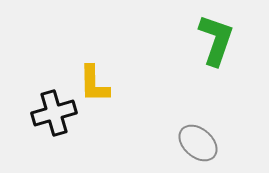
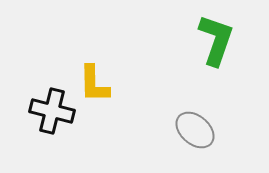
black cross: moved 2 px left, 2 px up; rotated 30 degrees clockwise
gray ellipse: moved 3 px left, 13 px up
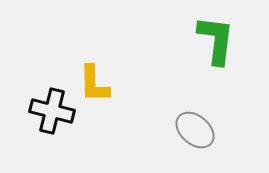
green L-shape: rotated 12 degrees counterclockwise
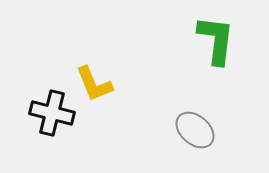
yellow L-shape: rotated 21 degrees counterclockwise
black cross: moved 2 px down
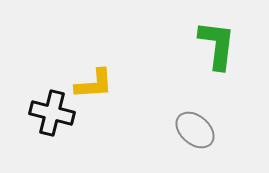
green L-shape: moved 1 px right, 5 px down
yellow L-shape: rotated 72 degrees counterclockwise
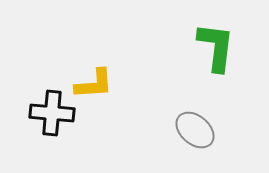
green L-shape: moved 1 px left, 2 px down
black cross: rotated 9 degrees counterclockwise
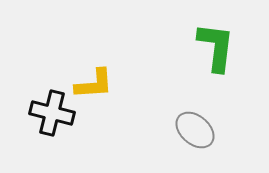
black cross: rotated 9 degrees clockwise
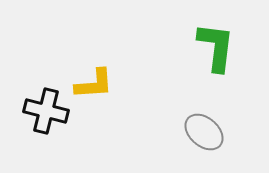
black cross: moved 6 px left, 2 px up
gray ellipse: moved 9 px right, 2 px down
